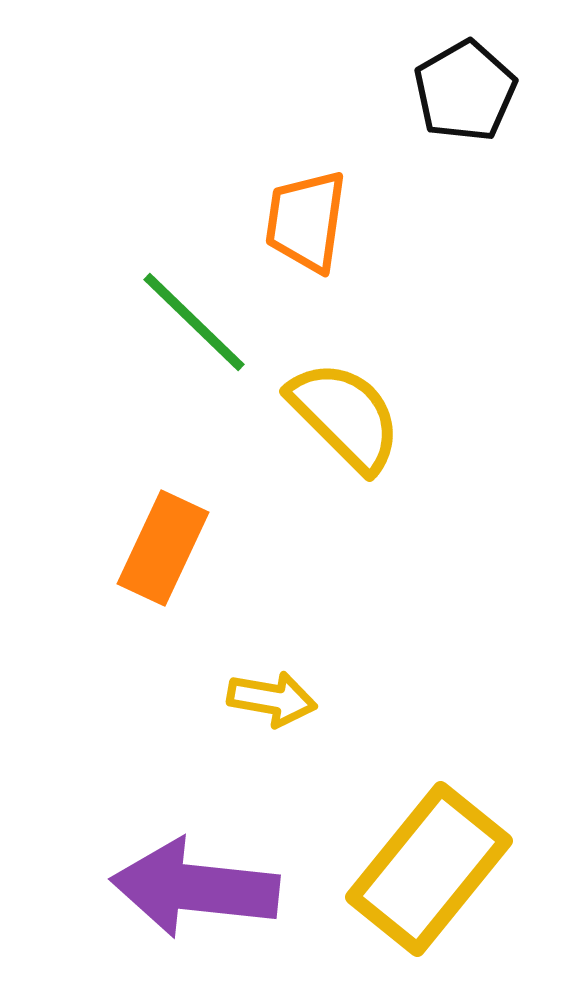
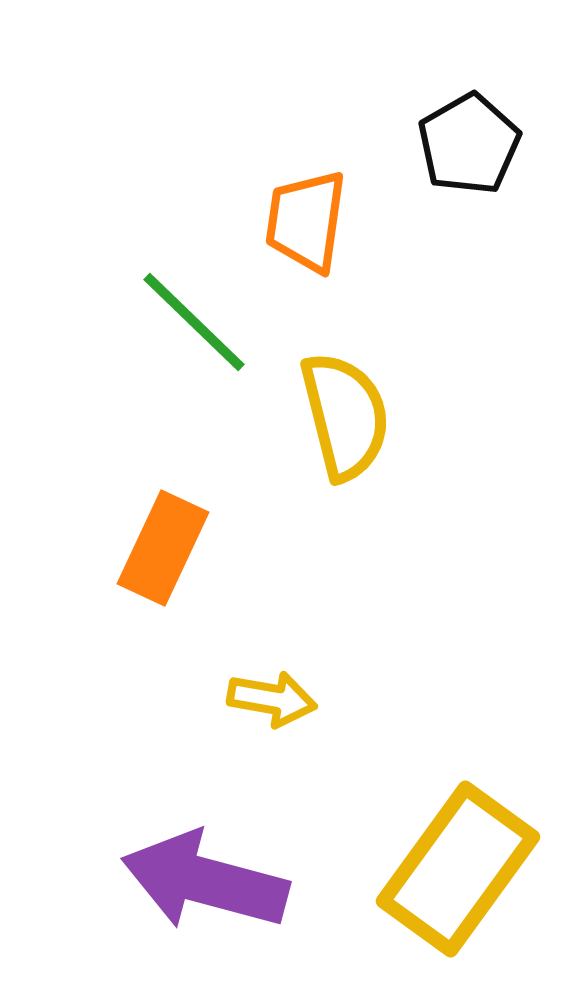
black pentagon: moved 4 px right, 53 px down
yellow semicircle: rotated 31 degrees clockwise
yellow rectangle: moved 29 px right; rotated 3 degrees counterclockwise
purple arrow: moved 10 px right, 7 px up; rotated 9 degrees clockwise
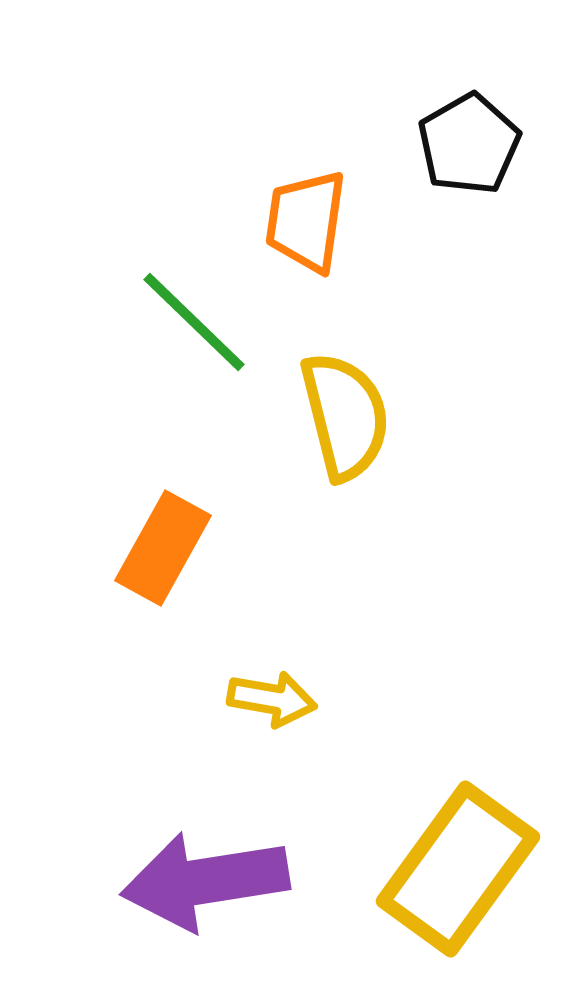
orange rectangle: rotated 4 degrees clockwise
purple arrow: rotated 24 degrees counterclockwise
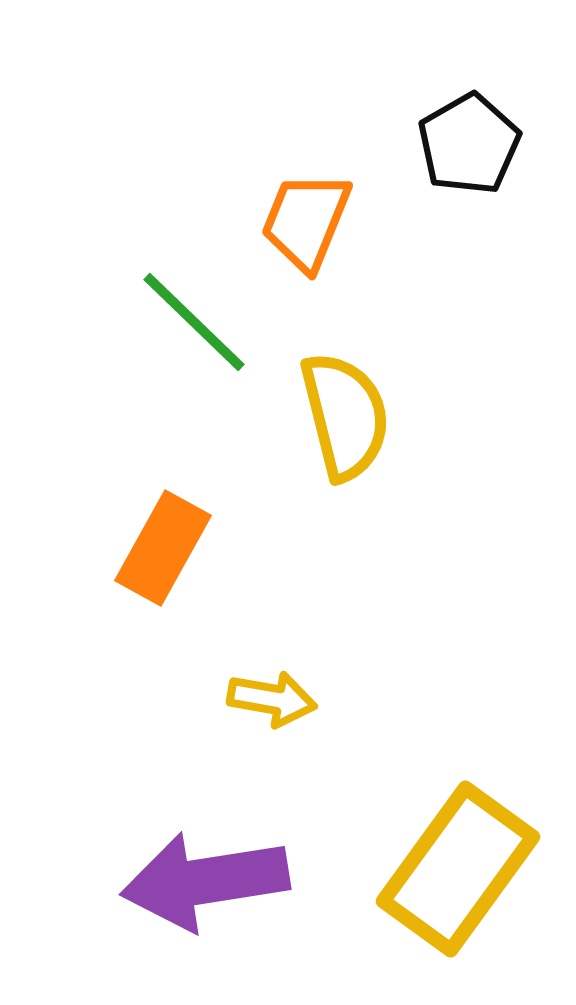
orange trapezoid: rotated 14 degrees clockwise
